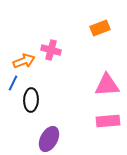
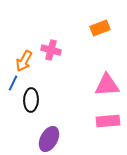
orange arrow: rotated 140 degrees clockwise
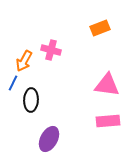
pink triangle: rotated 12 degrees clockwise
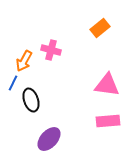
orange rectangle: rotated 18 degrees counterclockwise
black ellipse: rotated 20 degrees counterclockwise
purple ellipse: rotated 15 degrees clockwise
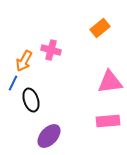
pink triangle: moved 3 px right, 3 px up; rotated 16 degrees counterclockwise
purple ellipse: moved 3 px up
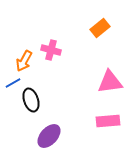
blue line: rotated 35 degrees clockwise
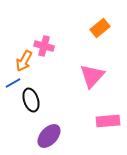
pink cross: moved 7 px left, 4 px up
pink triangle: moved 18 px left, 6 px up; rotated 40 degrees counterclockwise
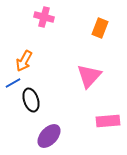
orange rectangle: rotated 30 degrees counterclockwise
pink cross: moved 29 px up
pink triangle: moved 3 px left
